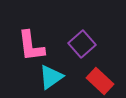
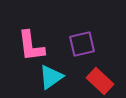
purple square: rotated 28 degrees clockwise
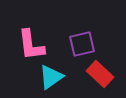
pink L-shape: moved 1 px up
red rectangle: moved 7 px up
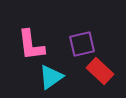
red rectangle: moved 3 px up
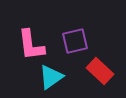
purple square: moved 7 px left, 3 px up
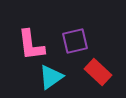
red rectangle: moved 2 px left, 1 px down
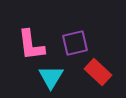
purple square: moved 2 px down
cyan triangle: rotated 24 degrees counterclockwise
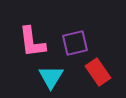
pink L-shape: moved 1 px right, 3 px up
red rectangle: rotated 12 degrees clockwise
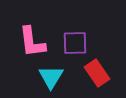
purple square: rotated 12 degrees clockwise
red rectangle: moved 1 px left, 1 px down
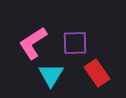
pink L-shape: moved 1 px right, 1 px down; rotated 64 degrees clockwise
cyan triangle: moved 2 px up
